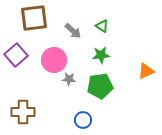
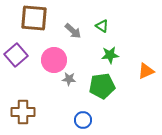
brown square: rotated 12 degrees clockwise
green star: moved 9 px right
green pentagon: moved 2 px right
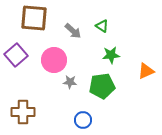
green star: moved 1 px right
gray star: moved 1 px right, 3 px down
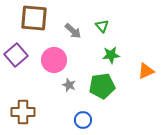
green triangle: rotated 16 degrees clockwise
gray star: moved 1 px left, 3 px down; rotated 16 degrees clockwise
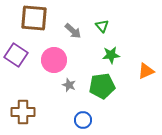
purple square: rotated 15 degrees counterclockwise
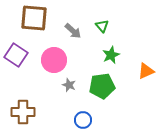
green star: rotated 18 degrees counterclockwise
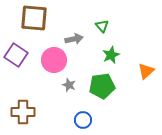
gray arrow: moved 1 px right, 8 px down; rotated 54 degrees counterclockwise
orange triangle: rotated 18 degrees counterclockwise
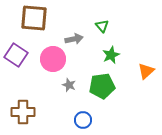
pink circle: moved 1 px left, 1 px up
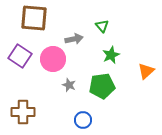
purple square: moved 4 px right, 1 px down
